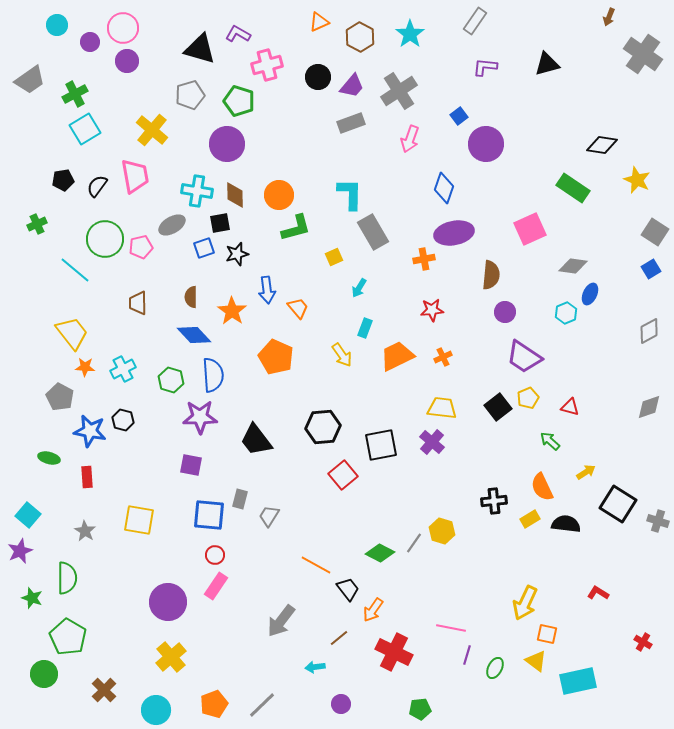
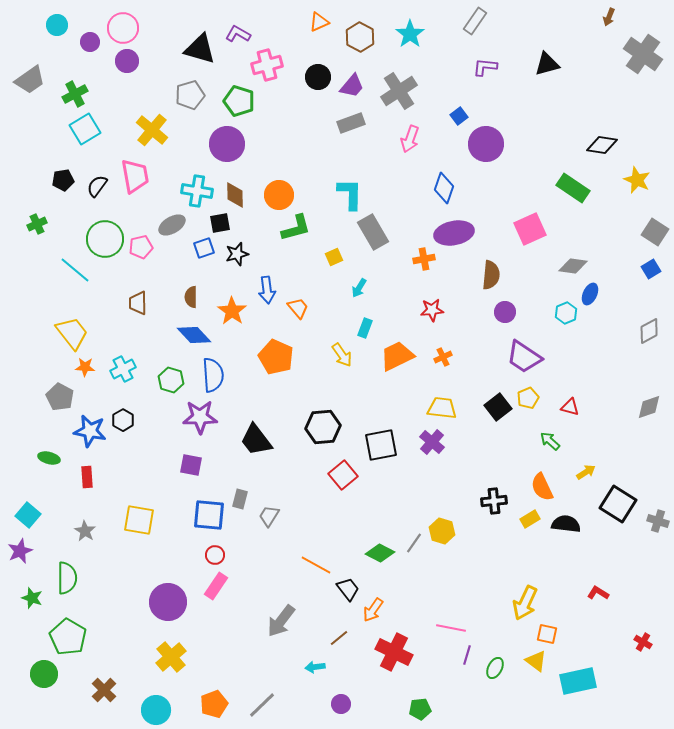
black hexagon at (123, 420): rotated 15 degrees clockwise
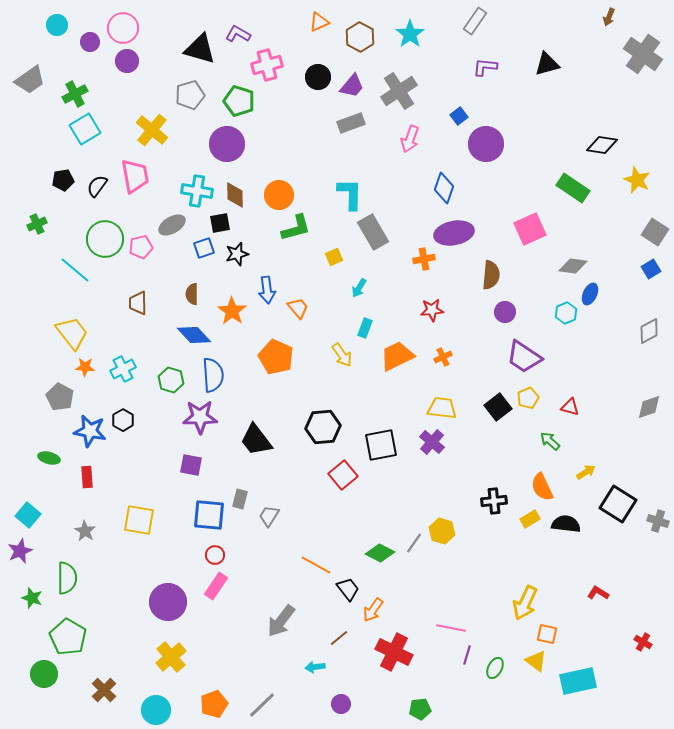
brown semicircle at (191, 297): moved 1 px right, 3 px up
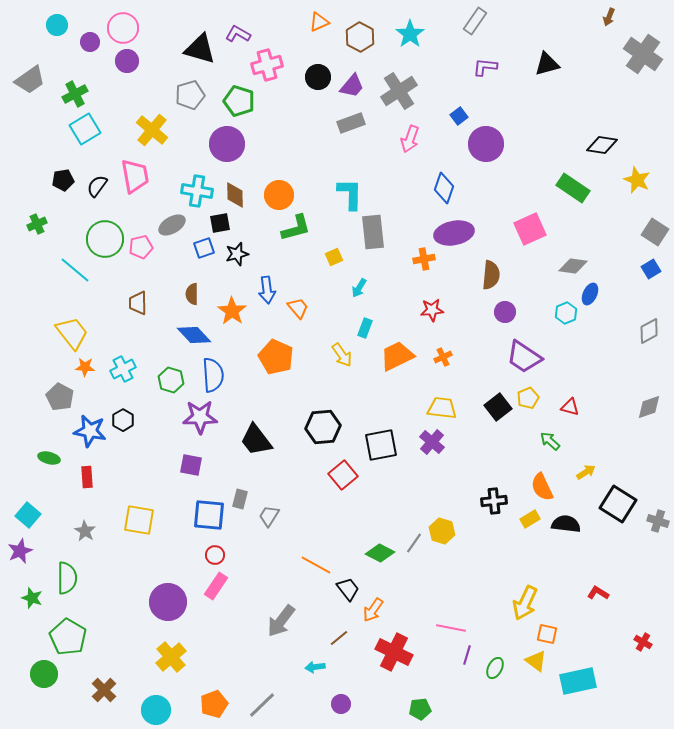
gray rectangle at (373, 232): rotated 24 degrees clockwise
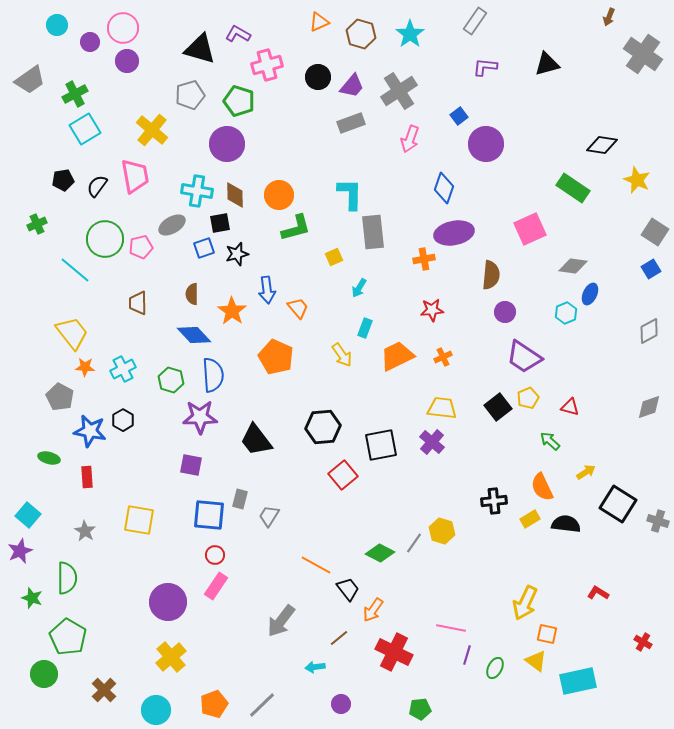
brown hexagon at (360, 37): moved 1 px right, 3 px up; rotated 12 degrees counterclockwise
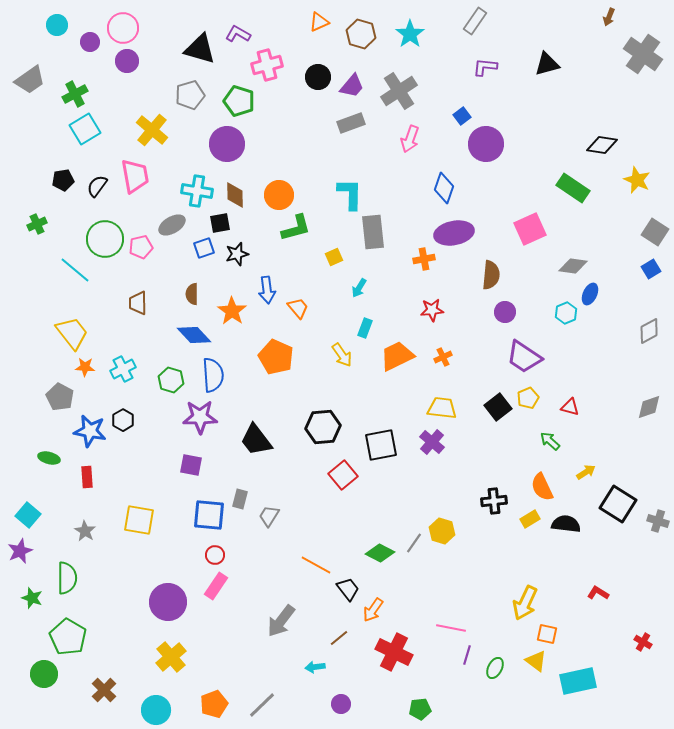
blue square at (459, 116): moved 3 px right
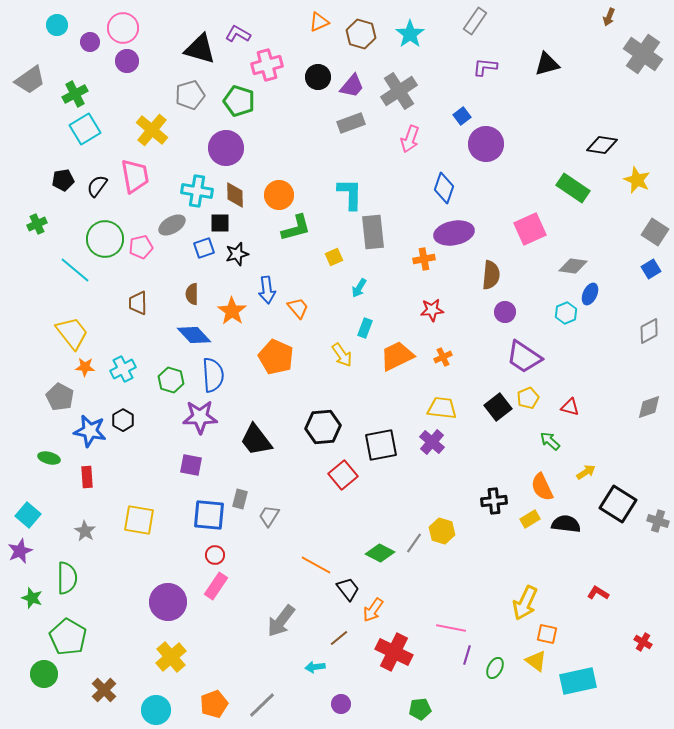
purple circle at (227, 144): moved 1 px left, 4 px down
black square at (220, 223): rotated 10 degrees clockwise
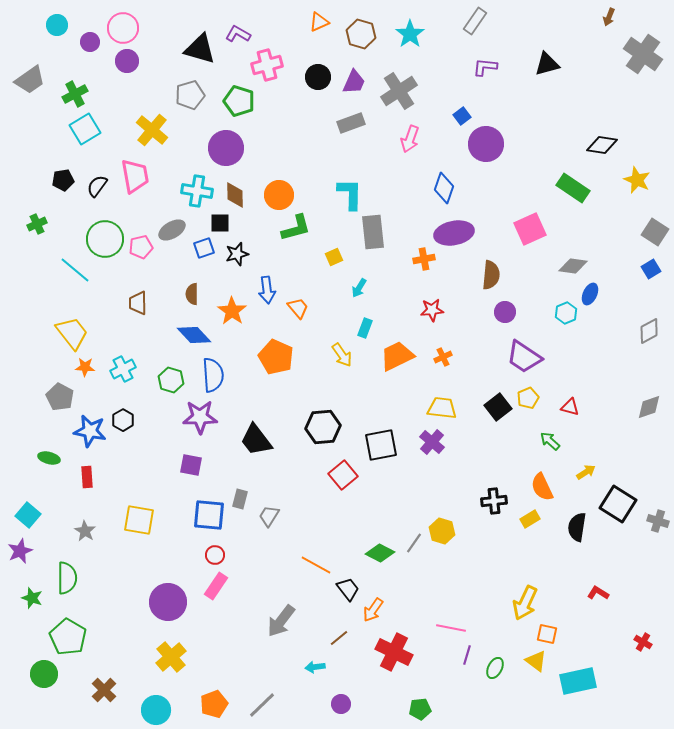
purple trapezoid at (352, 86): moved 2 px right, 4 px up; rotated 16 degrees counterclockwise
gray ellipse at (172, 225): moved 5 px down
black semicircle at (566, 524): moved 11 px right, 3 px down; rotated 88 degrees counterclockwise
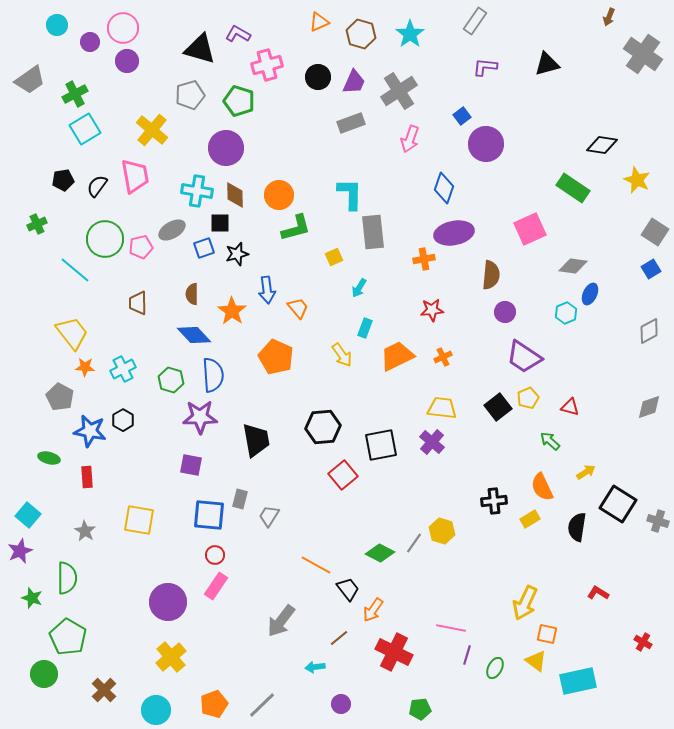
black trapezoid at (256, 440): rotated 153 degrees counterclockwise
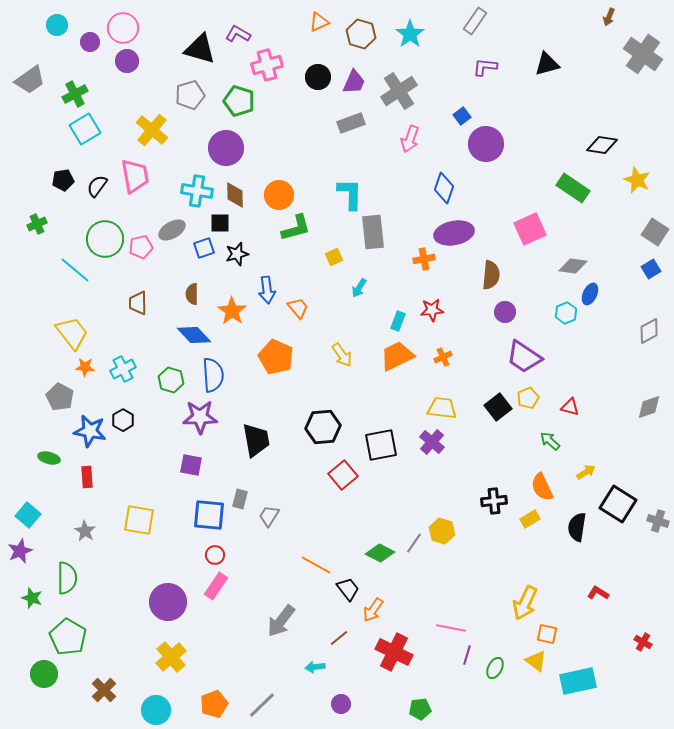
cyan rectangle at (365, 328): moved 33 px right, 7 px up
